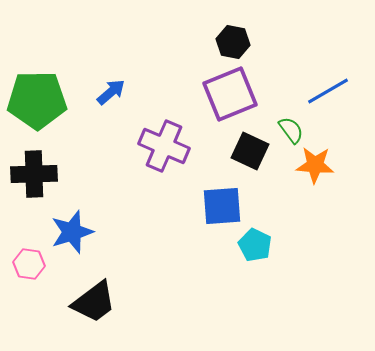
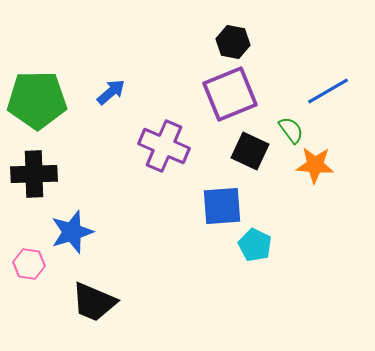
black trapezoid: rotated 60 degrees clockwise
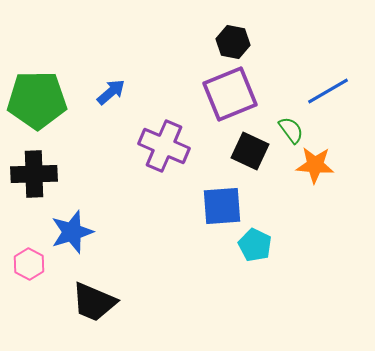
pink hexagon: rotated 20 degrees clockwise
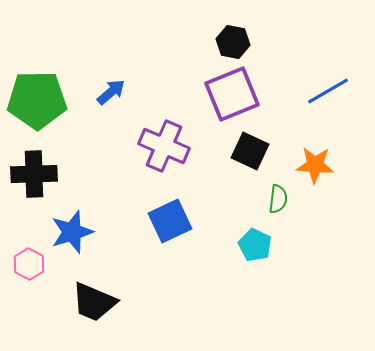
purple square: moved 2 px right
green semicircle: moved 13 px left, 69 px down; rotated 44 degrees clockwise
blue square: moved 52 px left, 15 px down; rotated 21 degrees counterclockwise
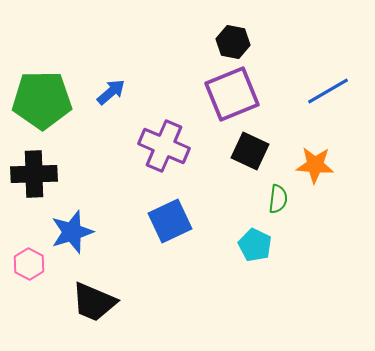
green pentagon: moved 5 px right
